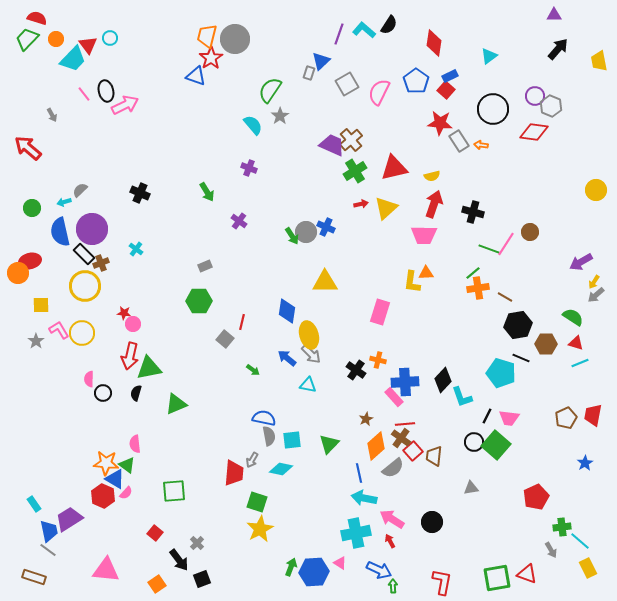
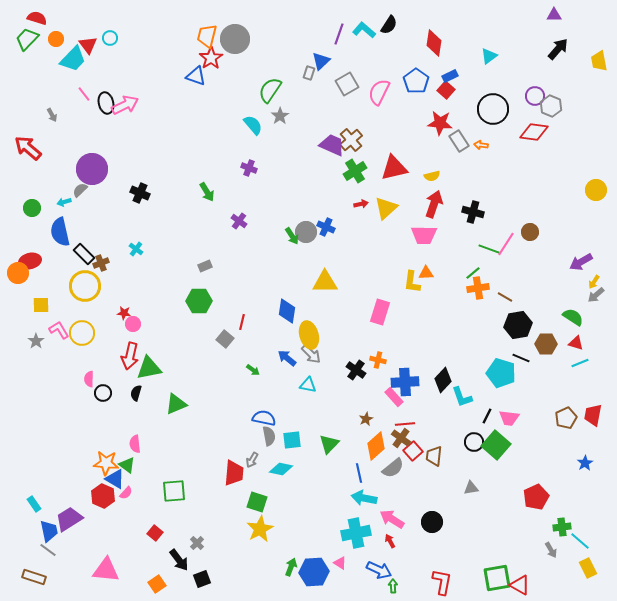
black ellipse at (106, 91): moved 12 px down
purple circle at (92, 229): moved 60 px up
red triangle at (527, 574): moved 7 px left, 11 px down; rotated 10 degrees clockwise
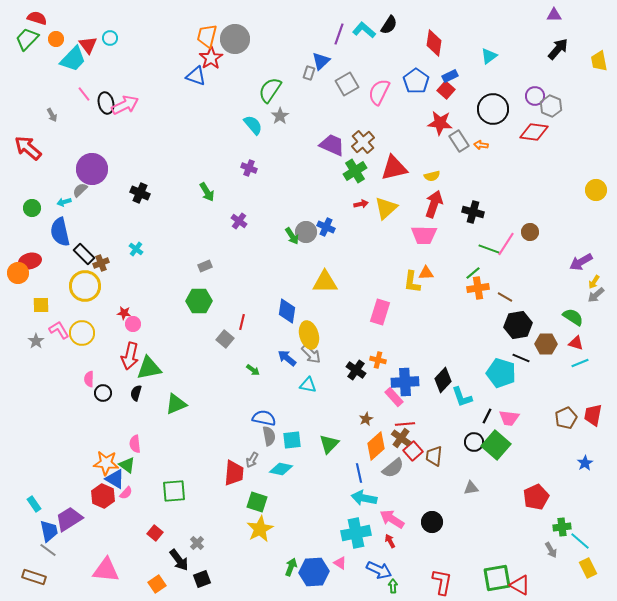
brown cross at (351, 140): moved 12 px right, 2 px down
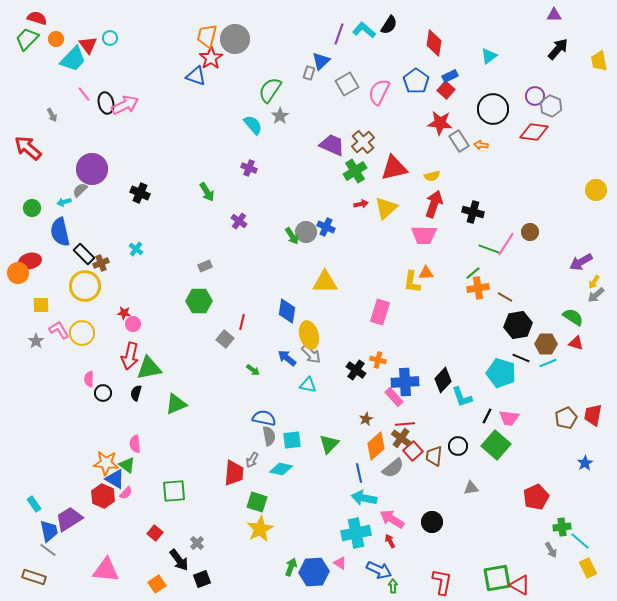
cyan line at (580, 363): moved 32 px left
black circle at (474, 442): moved 16 px left, 4 px down
